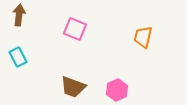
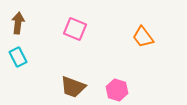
brown arrow: moved 1 px left, 8 px down
orange trapezoid: rotated 50 degrees counterclockwise
pink hexagon: rotated 20 degrees counterclockwise
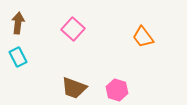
pink square: moved 2 px left; rotated 20 degrees clockwise
brown trapezoid: moved 1 px right, 1 px down
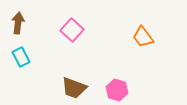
pink square: moved 1 px left, 1 px down
cyan rectangle: moved 3 px right
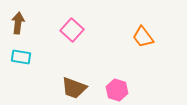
cyan rectangle: rotated 54 degrees counterclockwise
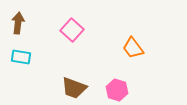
orange trapezoid: moved 10 px left, 11 px down
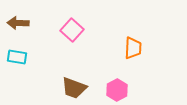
brown arrow: rotated 95 degrees counterclockwise
orange trapezoid: rotated 140 degrees counterclockwise
cyan rectangle: moved 4 px left
pink hexagon: rotated 15 degrees clockwise
